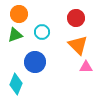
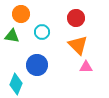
orange circle: moved 2 px right
green triangle: moved 3 px left, 1 px down; rotated 28 degrees clockwise
blue circle: moved 2 px right, 3 px down
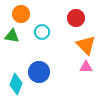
orange triangle: moved 8 px right
blue circle: moved 2 px right, 7 px down
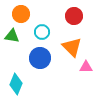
red circle: moved 2 px left, 2 px up
orange triangle: moved 14 px left, 2 px down
blue circle: moved 1 px right, 14 px up
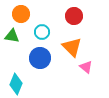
pink triangle: rotated 40 degrees clockwise
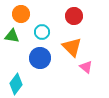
cyan diamond: rotated 15 degrees clockwise
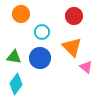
green triangle: moved 2 px right, 21 px down
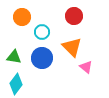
orange circle: moved 1 px right, 3 px down
blue circle: moved 2 px right
